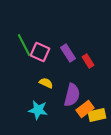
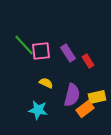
green line: rotated 15 degrees counterclockwise
pink square: moved 1 px right, 1 px up; rotated 30 degrees counterclockwise
yellow rectangle: moved 18 px up
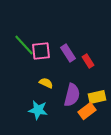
orange rectangle: moved 2 px right, 2 px down
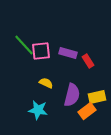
purple rectangle: rotated 42 degrees counterclockwise
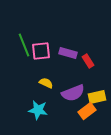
green line: rotated 20 degrees clockwise
purple semicircle: moved 1 px right, 2 px up; rotated 55 degrees clockwise
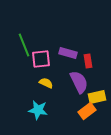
pink square: moved 8 px down
red rectangle: rotated 24 degrees clockwise
purple semicircle: moved 6 px right, 11 px up; rotated 95 degrees counterclockwise
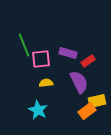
red rectangle: rotated 64 degrees clockwise
yellow semicircle: rotated 32 degrees counterclockwise
yellow rectangle: moved 4 px down
cyan star: rotated 18 degrees clockwise
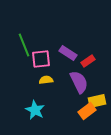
purple rectangle: rotated 18 degrees clockwise
yellow semicircle: moved 3 px up
cyan star: moved 3 px left
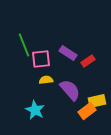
purple semicircle: moved 9 px left, 8 px down; rotated 15 degrees counterclockwise
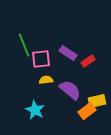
purple semicircle: rotated 10 degrees counterclockwise
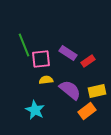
yellow rectangle: moved 10 px up
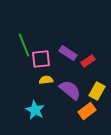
yellow rectangle: rotated 48 degrees counterclockwise
